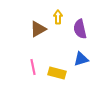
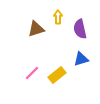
brown triangle: moved 2 px left; rotated 12 degrees clockwise
pink line: moved 1 px left, 6 px down; rotated 56 degrees clockwise
yellow rectangle: moved 2 px down; rotated 54 degrees counterclockwise
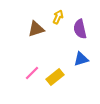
yellow arrow: rotated 24 degrees clockwise
yellow rectangle: moved 2 px left, 2 px down
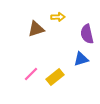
yellow arrow: rotated 64 degrees clockwise
purple semicircle: moved 7 px right, 5 px down
pink line: moved 1 px left, 1 px down
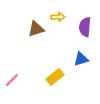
purple semicircle: moved 2 px left, 7 px up; rotated 18 degrees clockwise
pink line: moved 19 px left, 6 px down
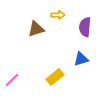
yellow arrow: moved 2 px up
